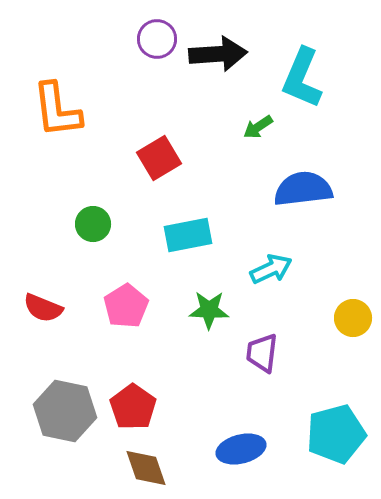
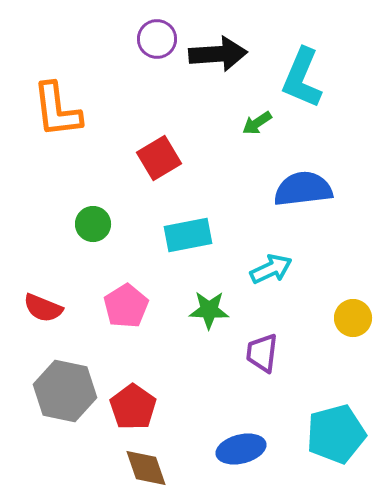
green arrow: moved 1 px left, 4 px up
gray hexagon: moved 20 px up
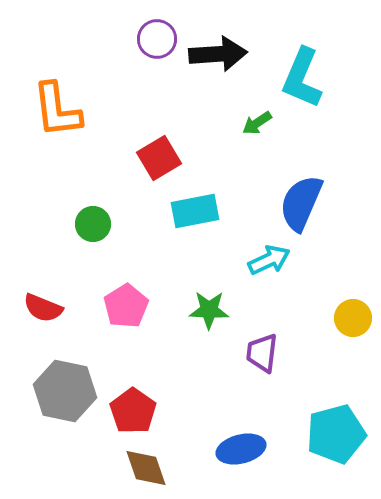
blue semicircle: moved 2 px left, 14 px down; rotated 60 degrees counterclockwise
cyan rectangle: moved 7 px right, 24 px up
cyan arrow: moved 2 px left, 9 px up
red pentagon: moved 4 px down
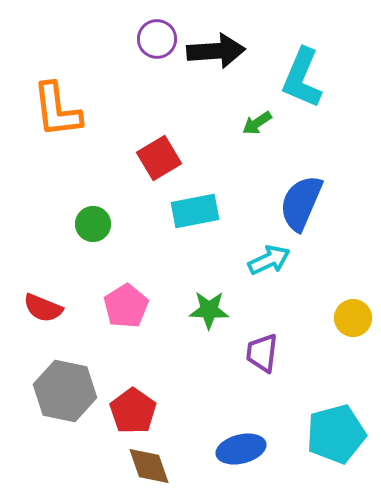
black arrow: moved 2 px left, 3 px up
brown diamond: moved 3 px right, 2 px up
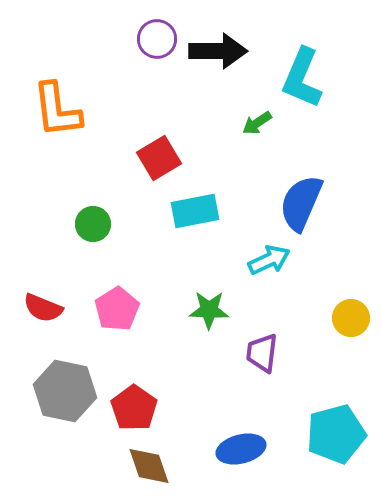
black arrow: moved 2 px right; rotated 4 degrees clockwise
pink pentagon: moved 9 px left, 3 px down
yellow circle: moved 2 px left
red pentagon: moved 1 px right, 3 px up
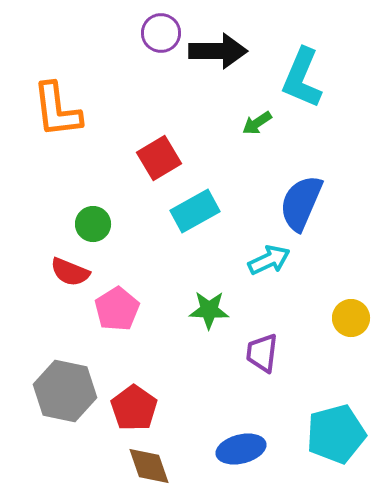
purple circle: moved 4 px right, 6 px up
cyan rectangle: rotated 18 degrees counterclockwise
red semicircle: moved 27 px right, 36 px up
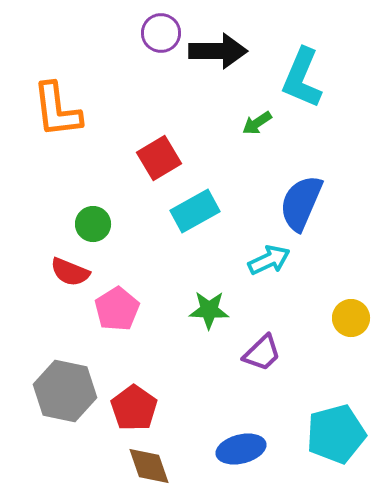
purple trapezoid: rotated 141 degrees counterclockwise
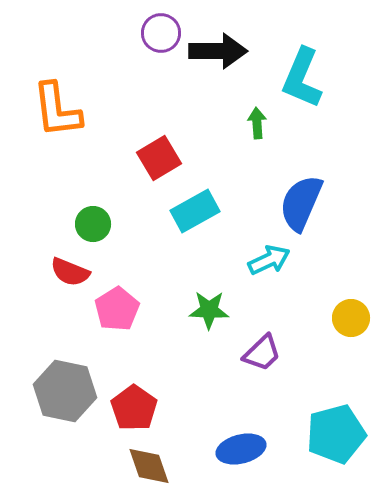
green arrow: rotated 120 degrees clockwise
